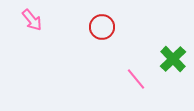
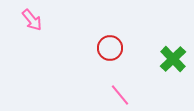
red circle: moved 8 px right, 21 px down
pink line: moved 16 px left, 16 px down
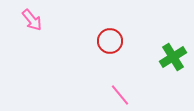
red circle: moved 7 px up
green cross: moved 2 px up; rotated 12 degrees clockwise
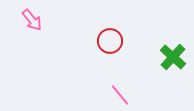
green cross: rotated 16 degrees counterclockwise
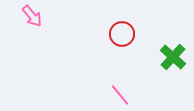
pink arrow: moved 4 px up
red circle: moved 12 px right, 7 px up
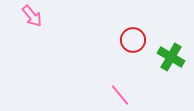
red circle: moved 11 px right, 6 px down
green cross: moved 2 px left; rotated 12 degrees counterclockwise
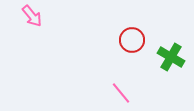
red circle: moved 1 px left
pink line: moved 1 px right, 2 px up
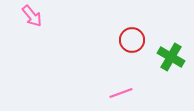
pink line: rotated 70 degrees counterclockwise
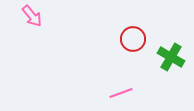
red circle: moved 1 px right, 1 px up
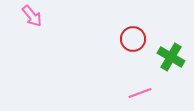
pink line: moved 19 px right
